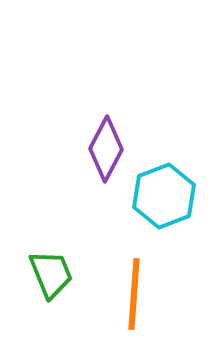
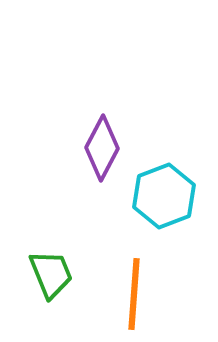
purple diamond: moved 4 px left, 1 px up
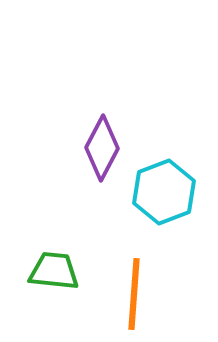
cyan hexagon: moved 4 px up
green trapezoid: moved 3 px right, 3 px up; rotated 62 degrees counterclockwise
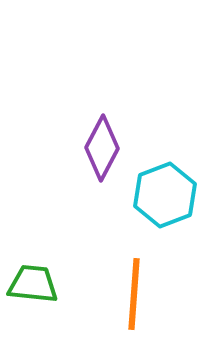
cyan hexagon: moved 1 px right, 3 px down
green trapezoid: moved 21 px left, 13 px down
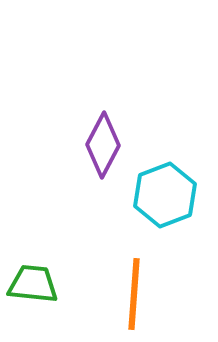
purple diamond: moved 1 px right, 3 px up
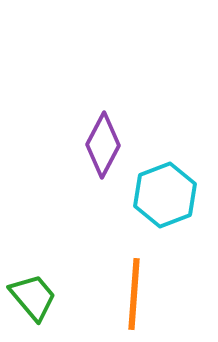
green trapezoid: moved 13 px down; rotated 44 degrees clockwise
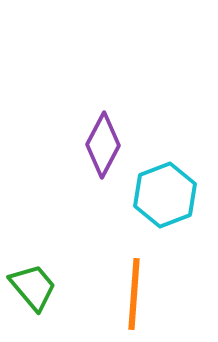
green trapezoid: moved 10 px up
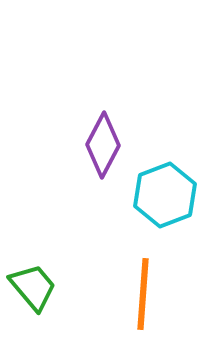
orange line: moved 9 px right
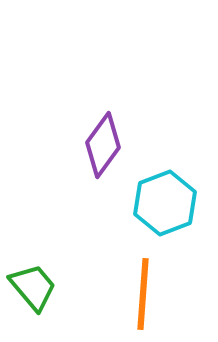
purple diamond: rotated 8 degrees clockwise
cyan hexagon: moved 8 px down
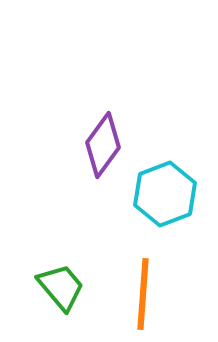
cyan hexagon: moved 9 px up
green trapezoid: moved 28 px right
